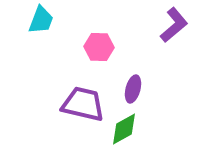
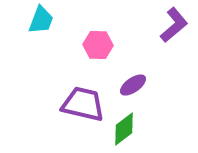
pink hexagon: moved 1 px left, 2 px up
purple ellipse: moved 4 px up; rotated 40 degrees clockwise
green diamond: rotated 8 degrees counterclockwise
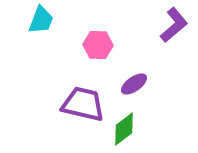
purple ellipse: moved 1 px right, 1 px up
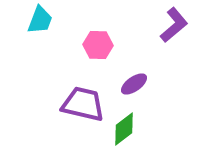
cyan trapezoid: moved 1 px left
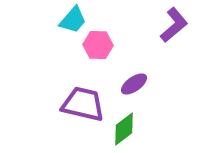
cyan trapezoid: moved 33 px right; rotated 20 degrees clockwise
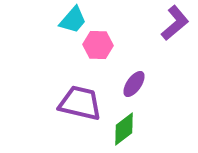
purple L-shape: moved 1 px right, 2 px up
purple ellipse: rotated 20 degrees counterclockwise
purple trapezoid: moved 3 px left, 1 px up
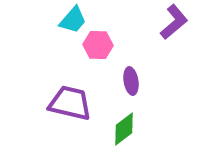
purple L-shape: moved 1 px left, 1 px up
purple ellipse: moved 3 px left, 3 px up; rotated 44 degrees counterclockwise
purple trapezoid: moved 10 px left
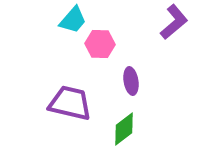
pink hexagon: moved 2 px right, 1 px up
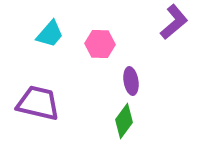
cyan trapezoid: moved 23 px left, 14 px down
purple trapezoid: moved 32 px left
green diamond: moved 8 px up; rotated 16 degrees counterclockwise
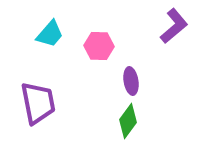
purple L-shape: moved 4 px down
pink hexagon: moved 1 px left, 2 px down
purple trapezoid: rotated 66 degrees clockwise
green diamond: moved 4 px right
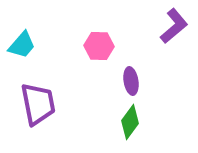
cyan trapezoid: moved 28 px left, 11 px down
purple trapezoid: moved 1 px down
green diamond: moved 2 px right, 1 px down
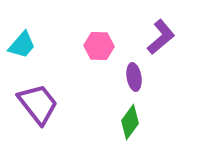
purple L-shape: moved 13 px left, 11 px down
purple ellipse: moved 3 px right, 4 px up
purple trapezoid: rotated 27 degrees counterclockwise
